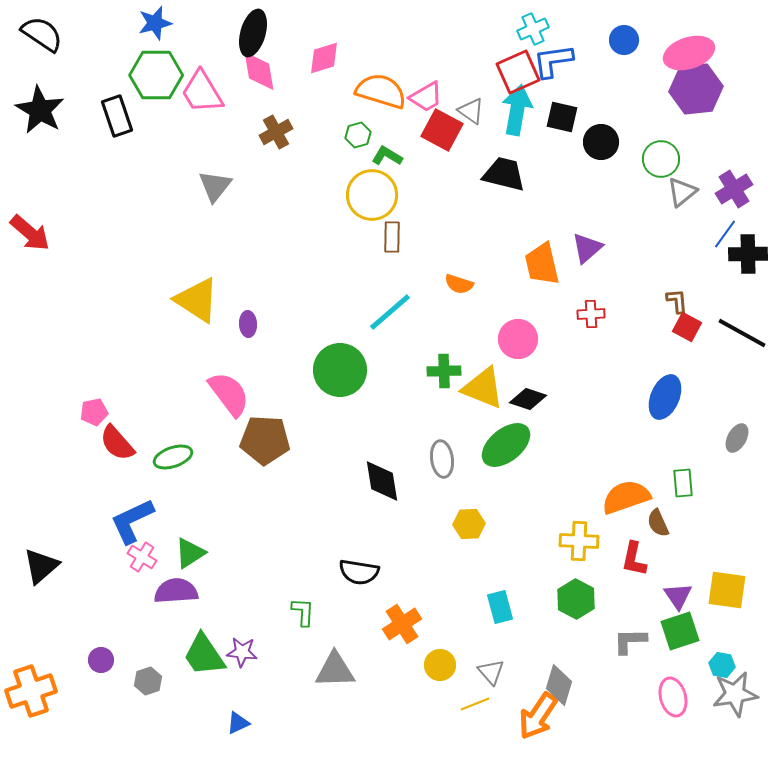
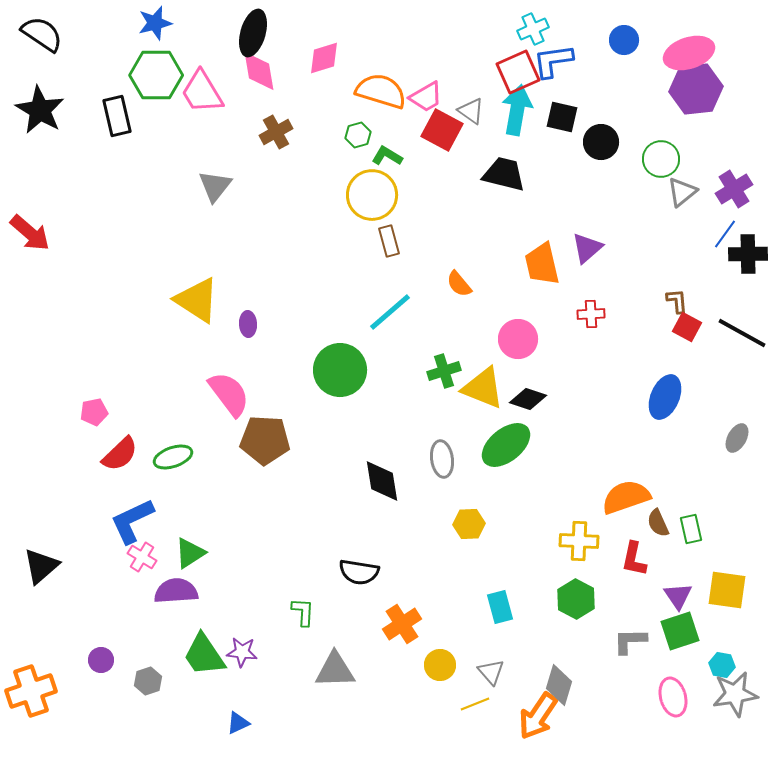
black rectangle at (117, 116): rotated 6 degrees clockwise
brown rectangle at (392, 237): moved 3 px left, 4 px down; rotated 16 degrees counterclockwise
orange semicircle at (459, 284): rotated 32 degrees clockwise
green cross at (444, 371): rotated 16 degrees counterclockwise
red semicircle at (117, 443): moved 3 px right, 11 px down; rotated 93 degrees counterclockwise
green rectangle at (683, 483): moved 8 px right, 46 px down; rotated 8 degrees counterclockwise
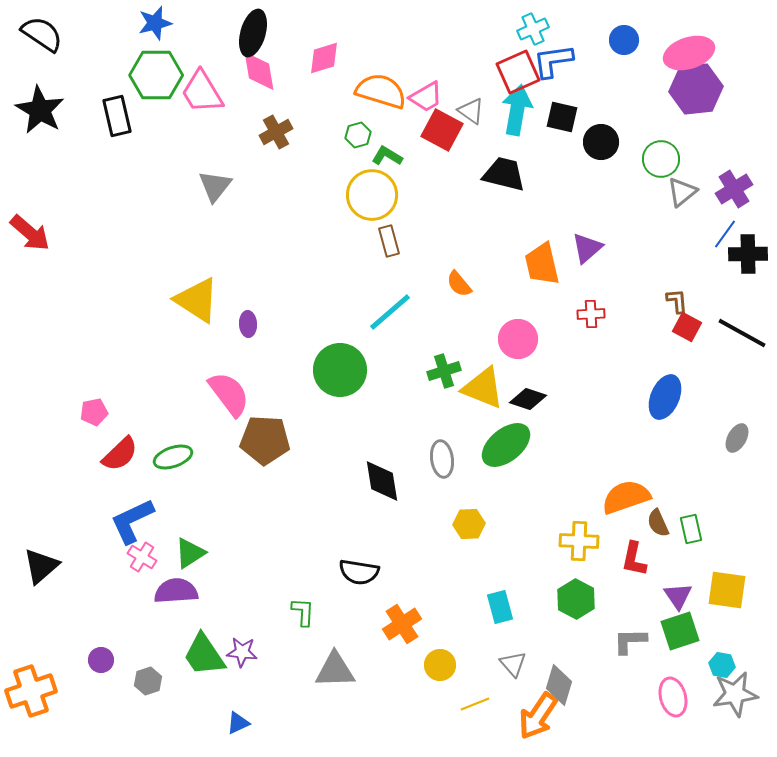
gray triangle at (491, 672): moved 22 px right, 8 px up
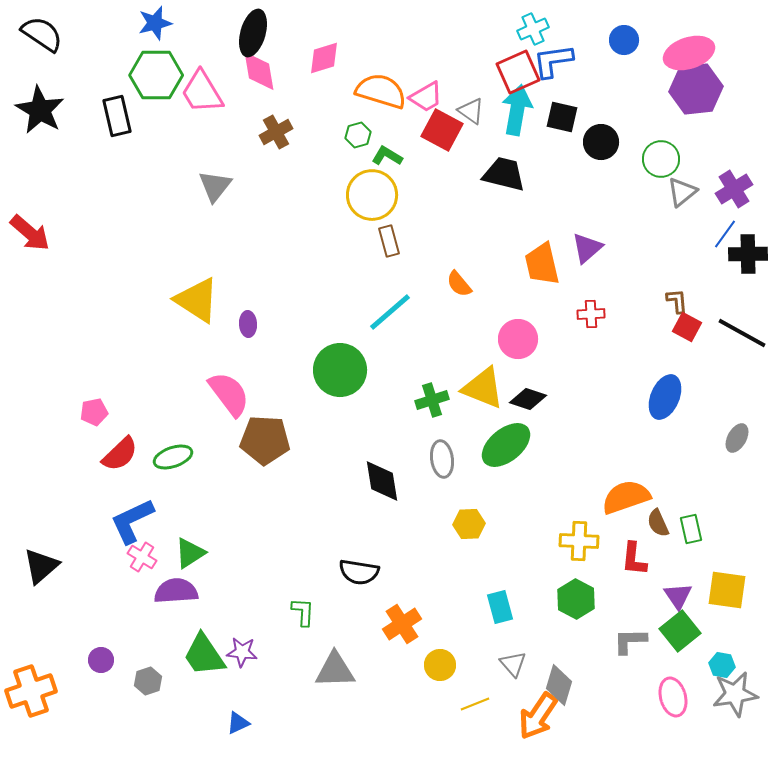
green cross at (444, 371): moved 12 px left, 29 px down
red L-shape at (634, 559): rotated 6 degrees counterclockwise
green square at (680, 631): rotated 21 degrees counterclockwise
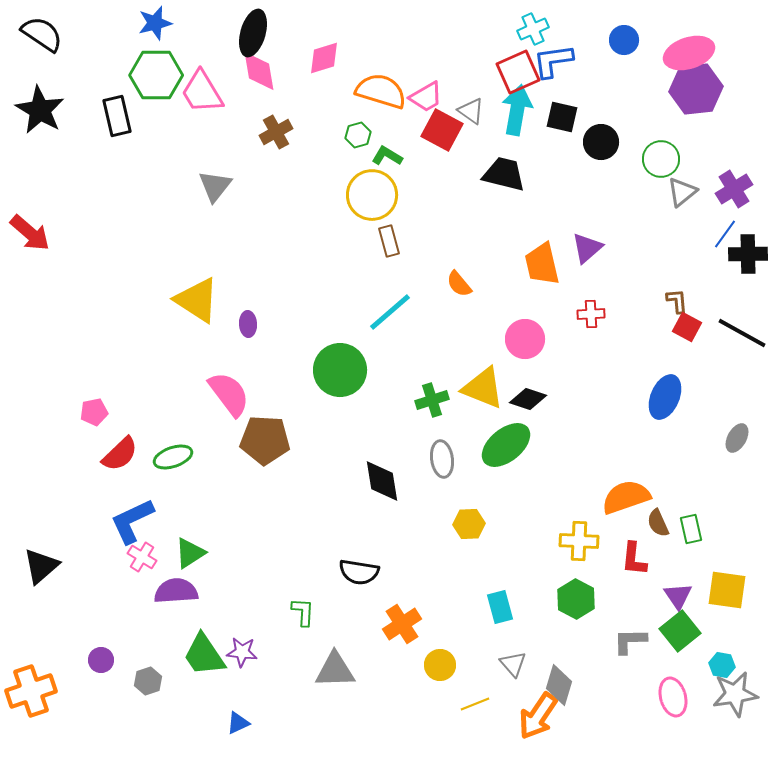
pink circle at (518, 339): moved 7 px right
